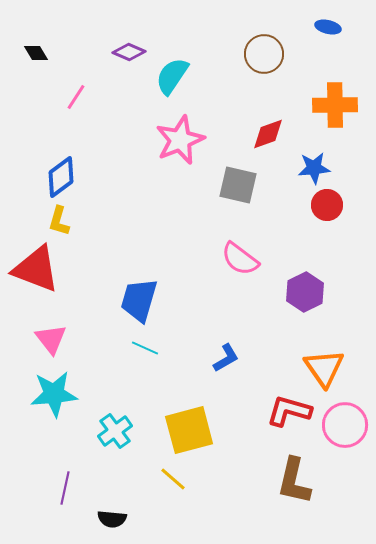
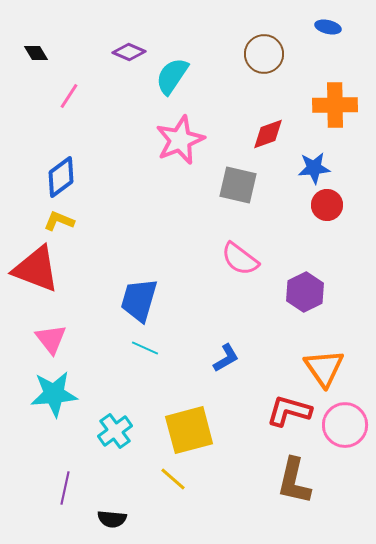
pink line: moved 7 px left, 1 px up
yellow L-shape: rotated 96 degrees clockwise
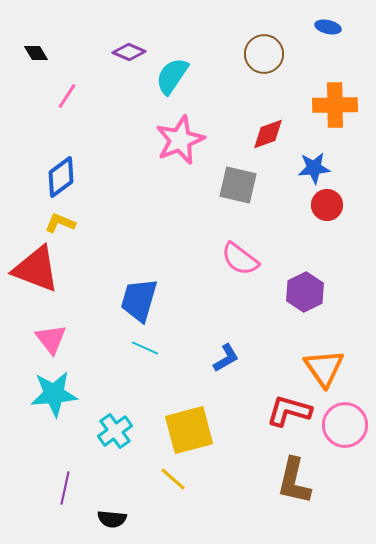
pink line: moved 2 px left
yellow L-shape: moved 1 px right, 2 px down
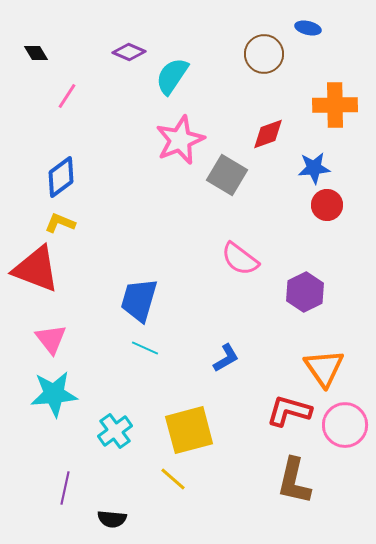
blue ellipse: moved 20 px left, 1 px down
gray square: moved 11 px left, 10 px up; rotated 18 degrees clockwise
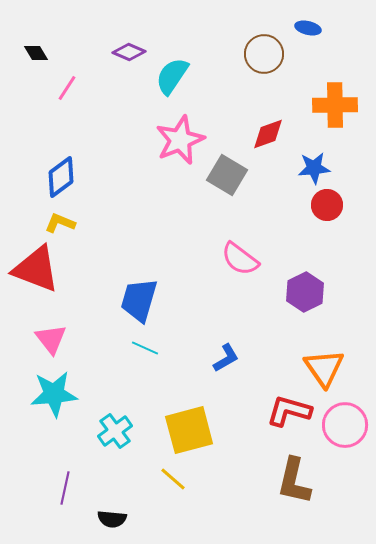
pink line: moved 8 px up
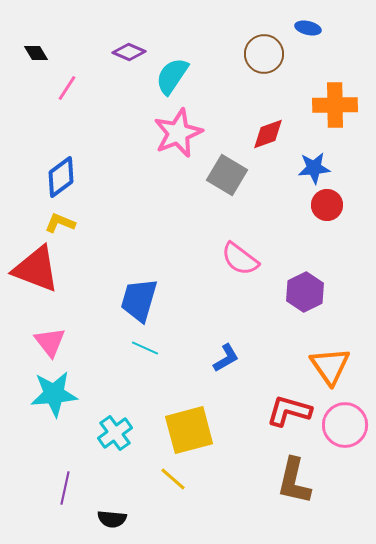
pink star: moved 2 px left, 7 px up
pink triangle: moved 1 px left, 3 px down
orange triangle: moved 6 px right, 2 px up
cyan cross: moved 2 px down
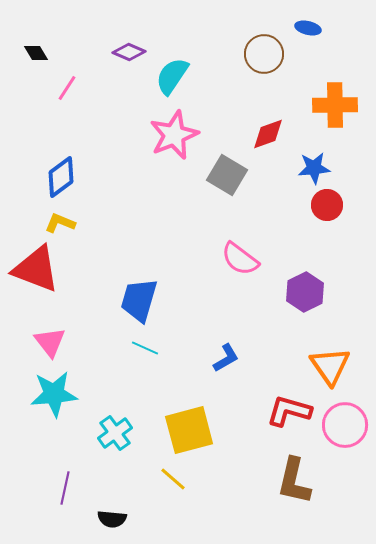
pink star: moved 4 px left, 2 px down
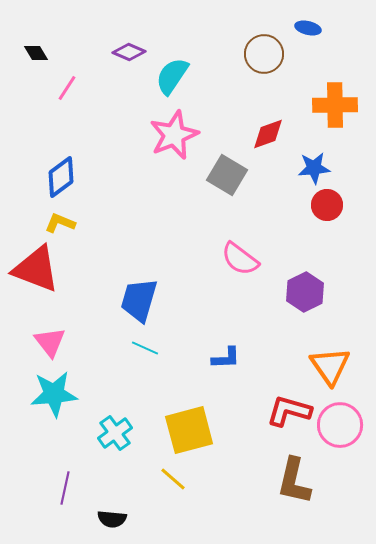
blue L-shape: rotated 28 degrees clockwise
pink circle: moved 5 px left
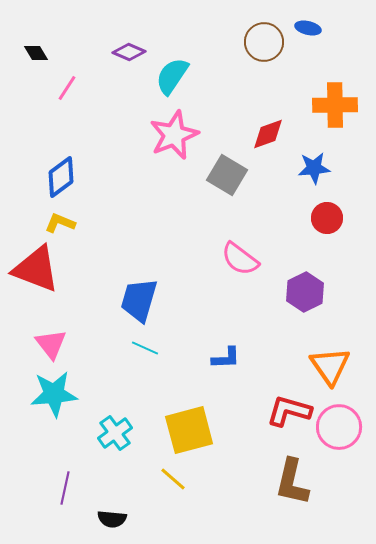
brown circle: moved 12 px up
red circle: moved 13 px down
pink triangle: moved 1 px right, 2 px down
pink circle: moved 1 px left, 2 px down
brown L-shape: moved 2 px left, 1 px down
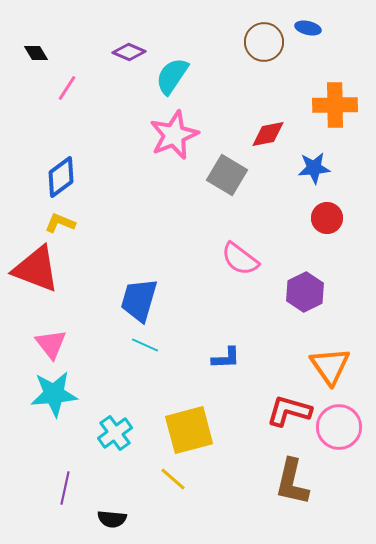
red diamond: rotated 9 degrees clockwise
cyan line: moved 3 px up
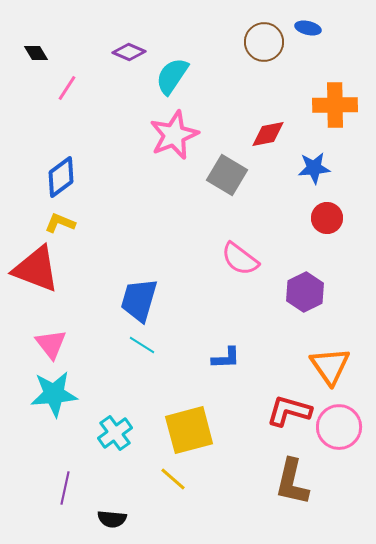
cyan line: moved 3 px left; rotated 8 degrees clockwise
